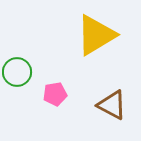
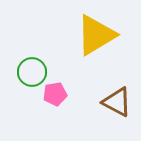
green circle: moved 15 px right
brown triangle: moved 5 px right, 3 px up
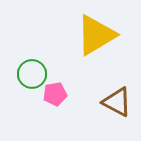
green circle: moved 2 px down
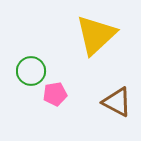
yellow triangle: rotated 12 degrees counterclockwise
green circle: moved 1 px left, 3 px up
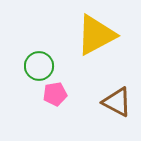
yellow triangle: rotated 15 degrees clockwise
green circle: moved 8 px right, 5 px up
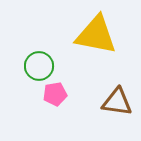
yellow triangle: rotated 39 degrees clockwise
brown triangle: rotated 20 degrees counterclockwise
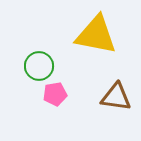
brown triangle: moved 1 px left, 5 px up
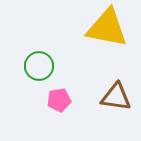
yellow triangle: moved 11 px right, 7 px up
pink pentagon: moved 4 px right, 6 px down
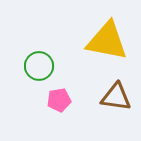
yellow triangle: moved 13 px down
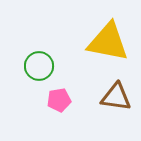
yellow triangle: moved 1 px right, 1 px down
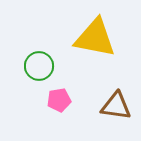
yellow triangle: moved 13 px left, 4 px up
brown triangle: moved 9 px down
